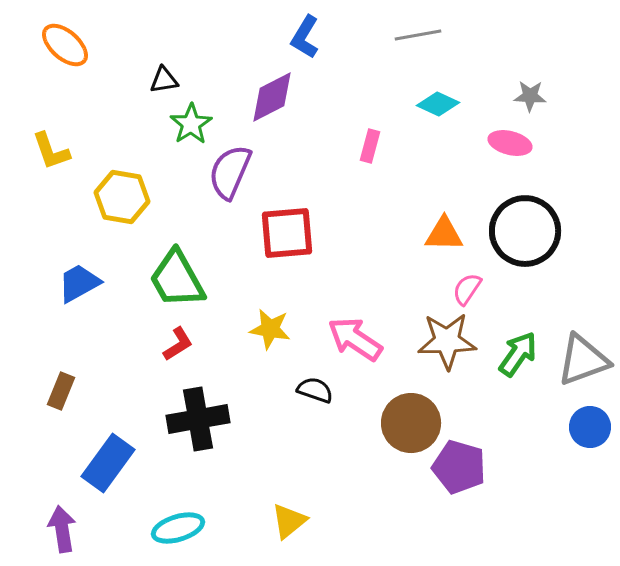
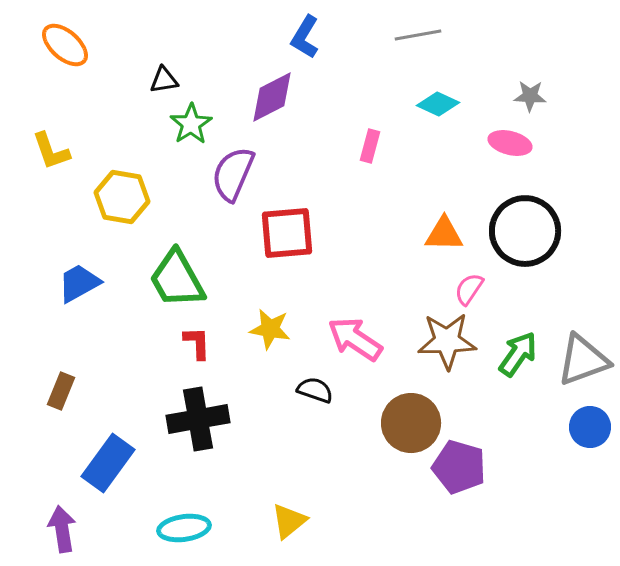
purple semicircle: moved 3 px right, 2 px down
pink semicircle: moved 2 px right
red L-shape: moved 19 px right, 1 px up; rotated 60 degrees counterclockwise
cyan ellipse: moved 6 px right; rotated 9 degrees clockwise
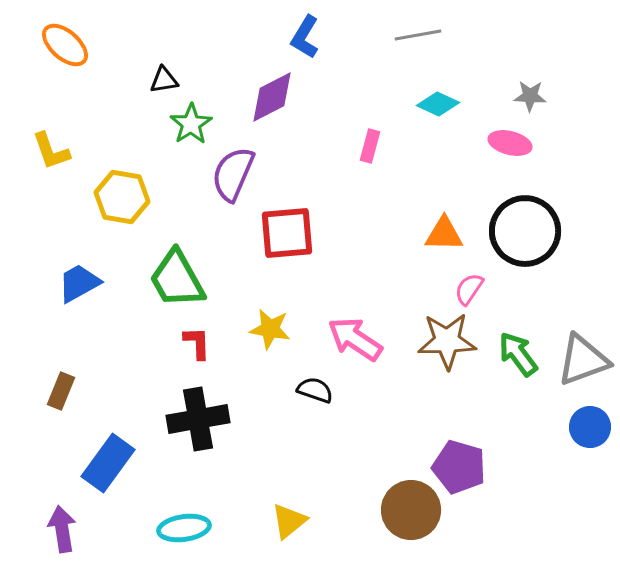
green arrow: rotated 72 degrees counterclockwise
brown circle: moved 87 px down
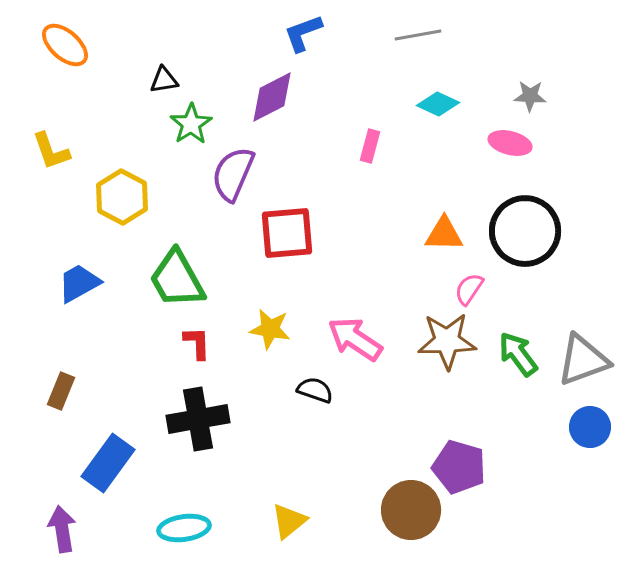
blue L-shape: moved 2 px left, 4 px up; rotated 39 degrees clockwise
yellow hexagon: rotated 18 degrees clockwise
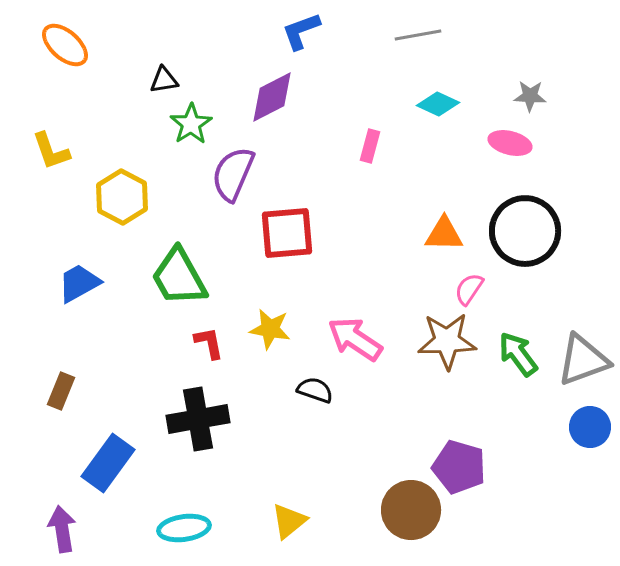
blue L-shape: moved 2 px left, 2 px up
green trapezoid: moved 2 px right, 2 px up
red L-shape: moved 12 px right; rotated 9 degrees counterclockwise
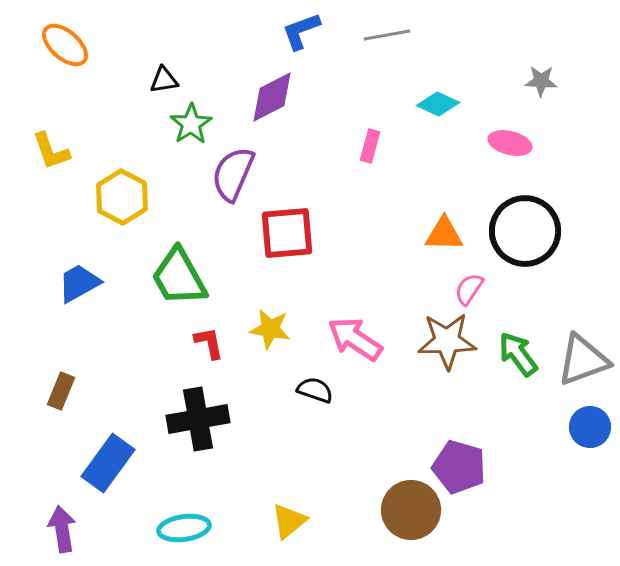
gray line: moved 31 px left
gray star: moved 11 px right, 15 px up
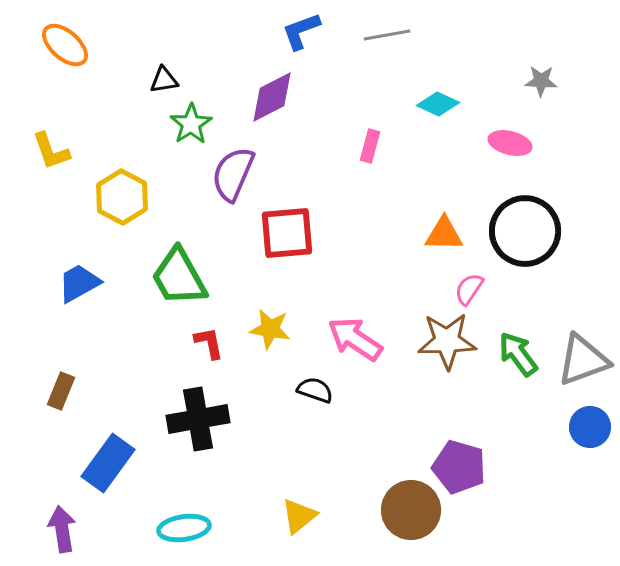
yellow triangle: moved 10 px right, 5 px up
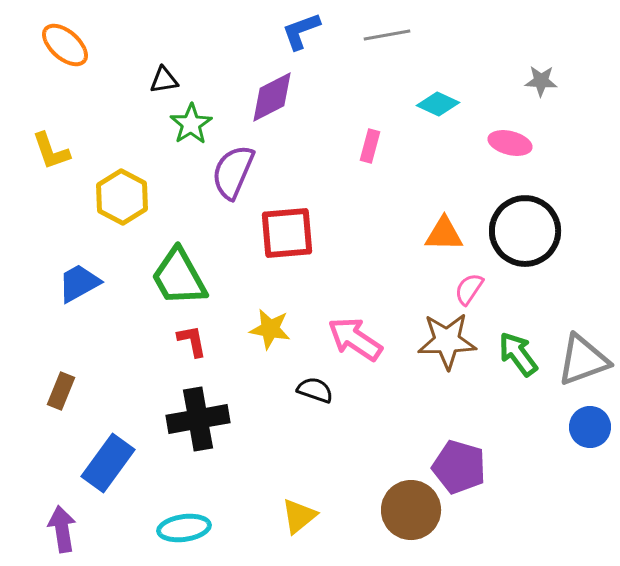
purple semicircle: moved 2 px up
red L-shape: moved 17 px left, 2 px up
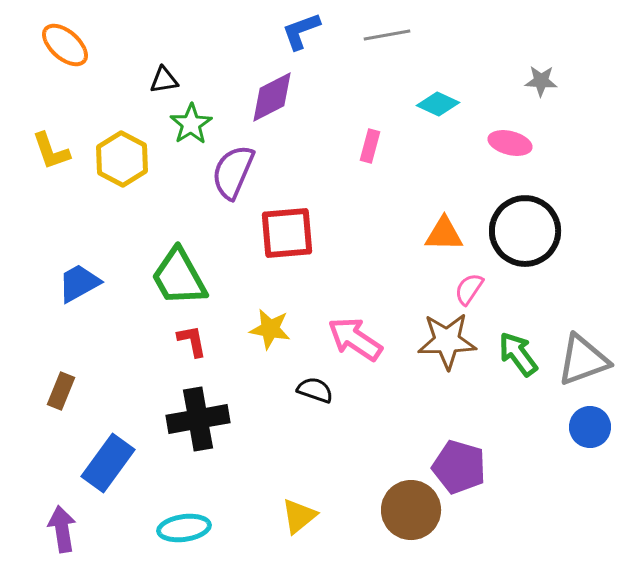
yellow hexagon: moved 38 px up
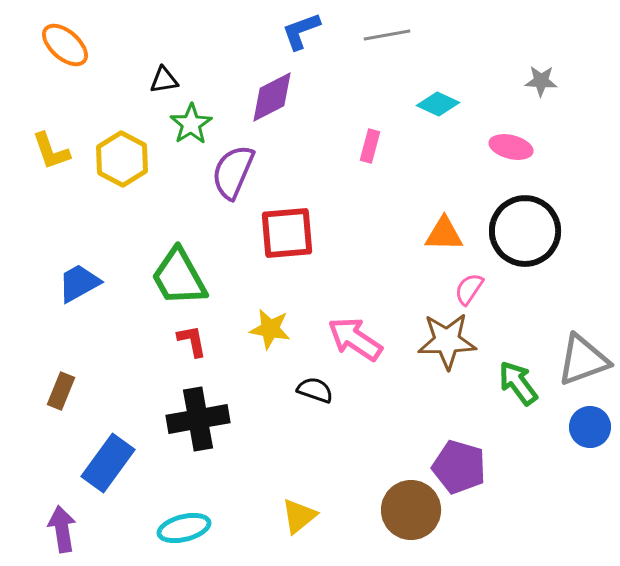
pink ellipse: moved 1 px right, 4 px down
green arrow: moved 29 px down
cyan ellipse: rotated 6 degrees counterclockwise
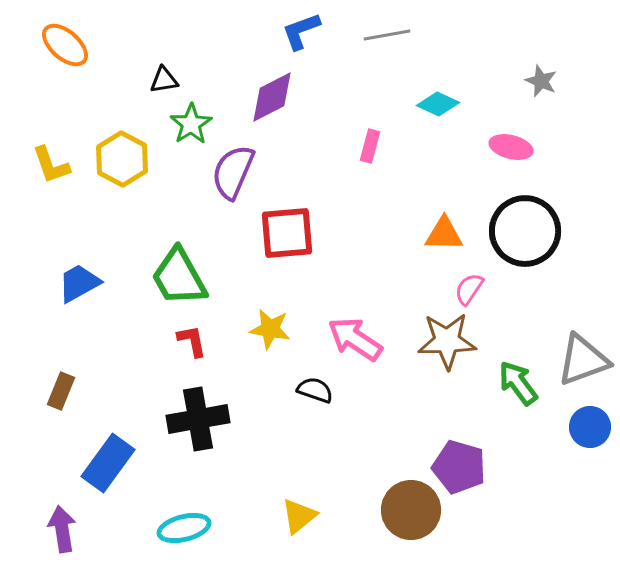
gray star: rotated 20 degrees clockwise
yellow L-shape: moved 14 px down
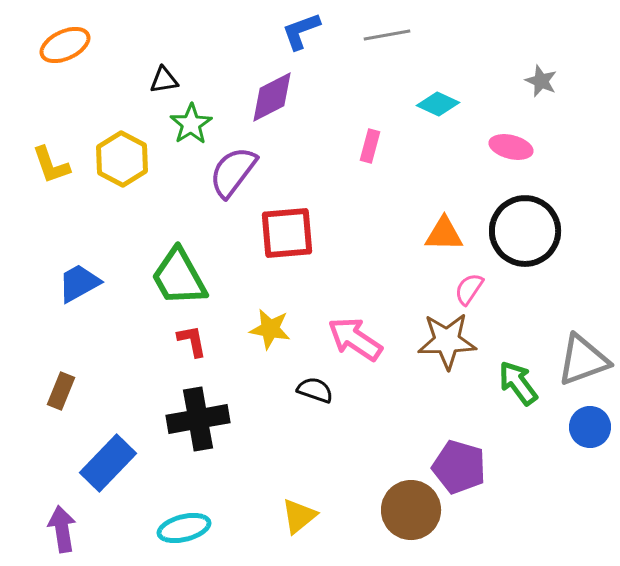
orange ellipse: rotated 66 degrees counterclockwise
purple semicircle: rotated 14 degrees clockwise
blue rectangle: rotated 8 degrees clockwise
